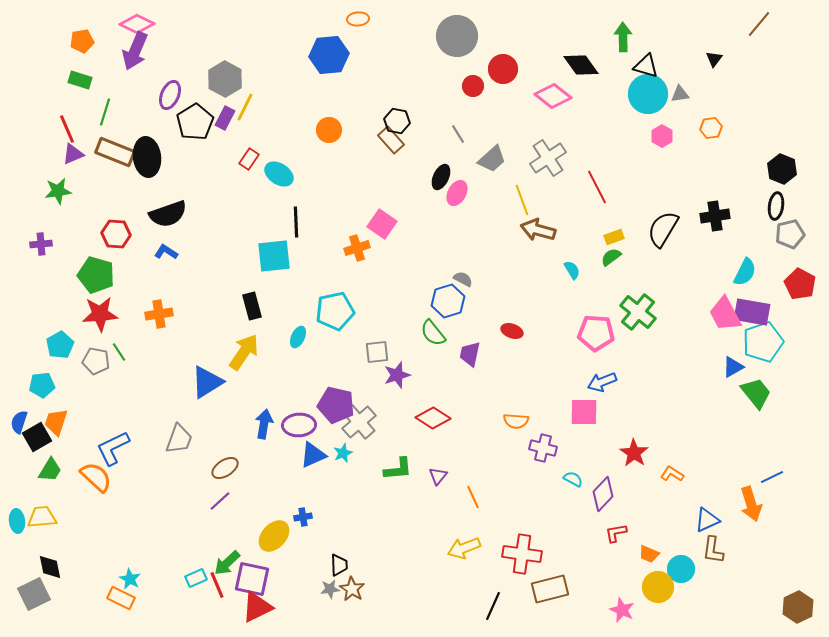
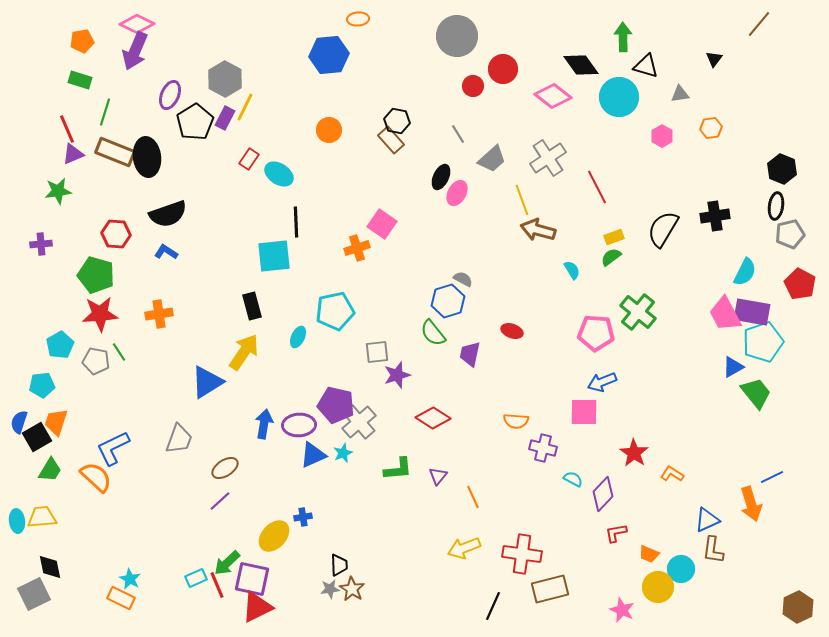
cyan circle at (648, 94): moved 29 px left, 3 px down
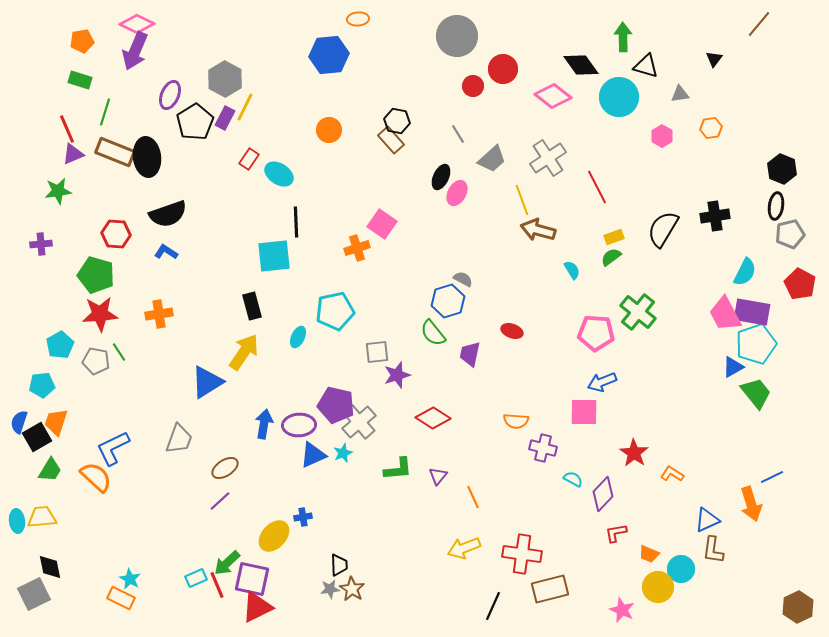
cyan pentagon at (763, 342): moved 7 px left, 2 px down
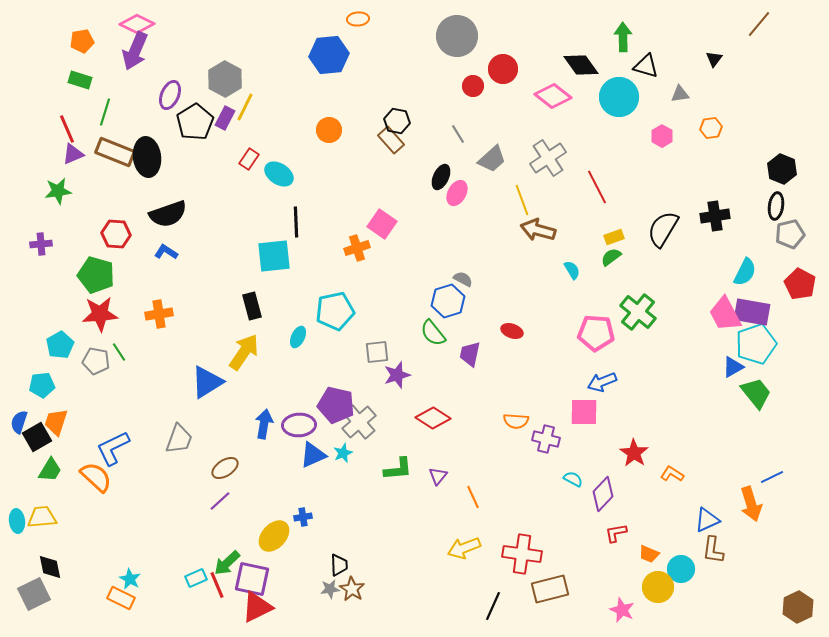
purple cross at (543, 448): moved 3 px right, 9 px up
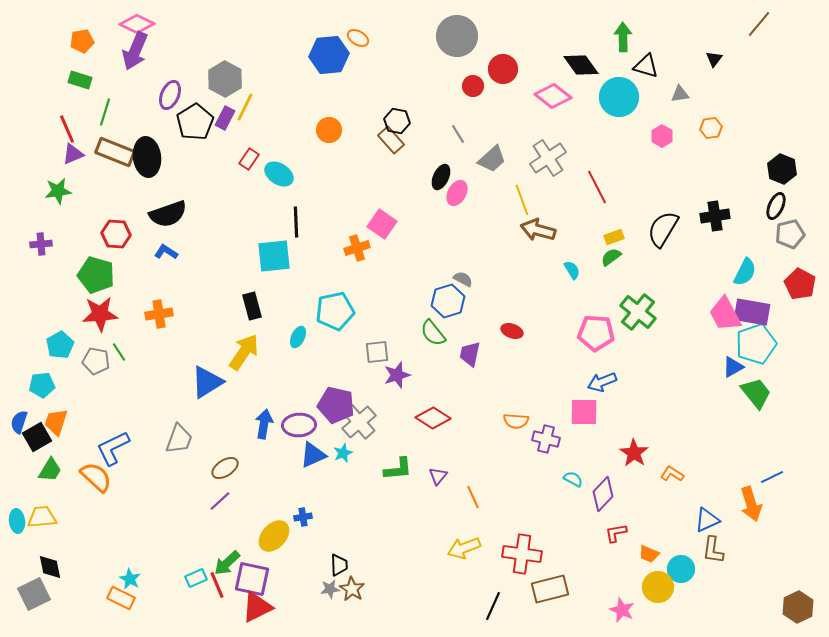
orange ellipse at (358, 19): moved 19 px down; rotated 35 degrees clockwise
black ellipse at (776, 206): rotated 16 degrees clockwise
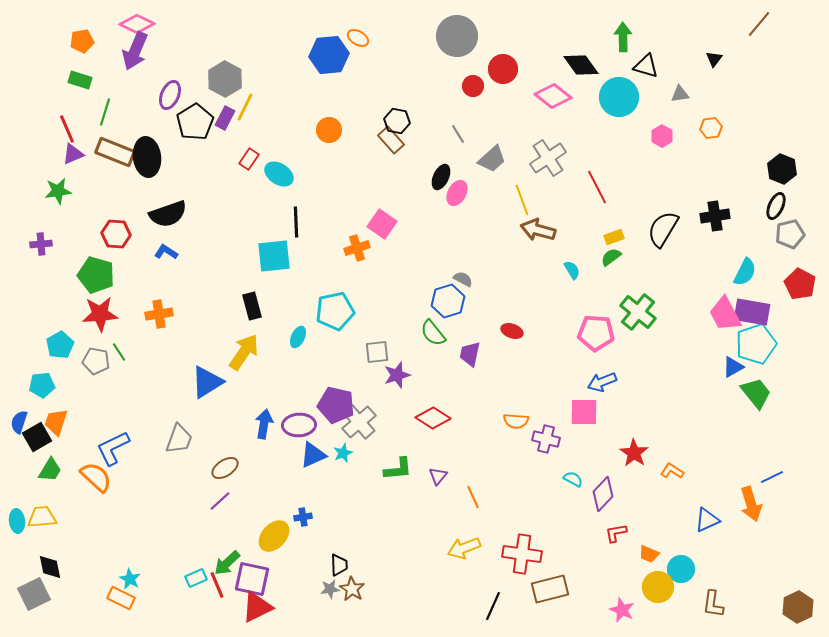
orange L-shape at (672, 474): moved 3 px up
brown L-shape at (713, 550): moved 54 px down
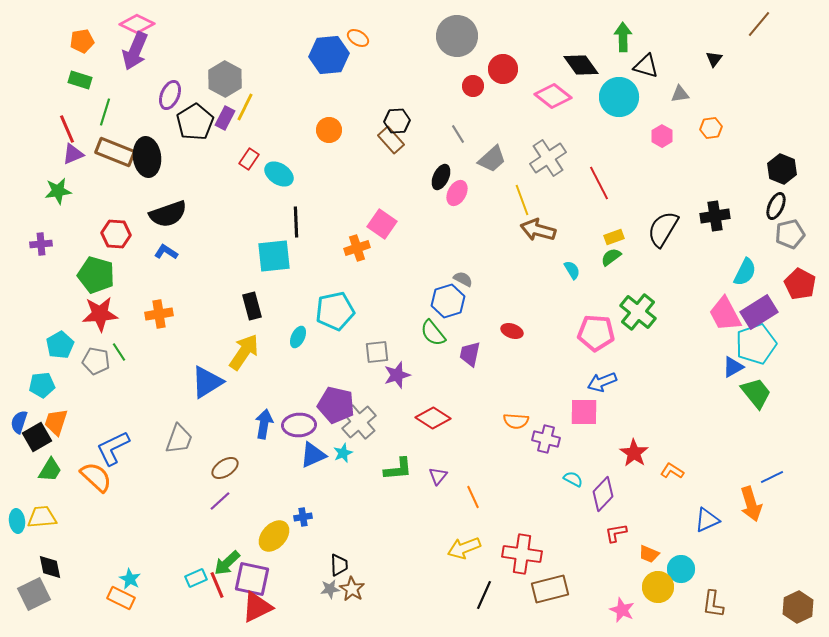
black hexagon at (397, 121): rotated 15 degrees counterclockwise
red line at (597, 187): moved 2 px right, 4 px up
purple rectangle at (752, 312): moved 7 px right; rotated 42 degrees counterclockwise
black line at (493, 606): moved 9 px left, 11 px up
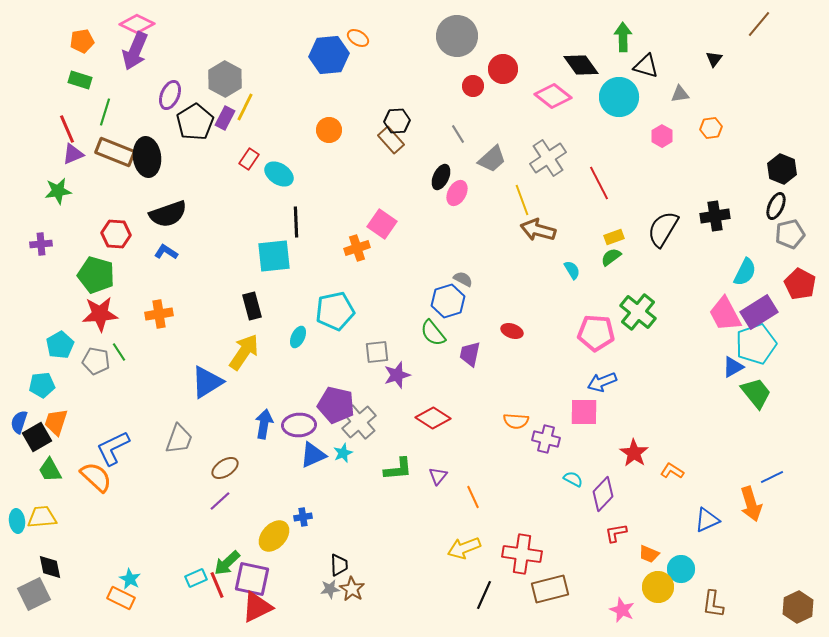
green trapezoid at (50, 470): rotated 120 degrees clockwise
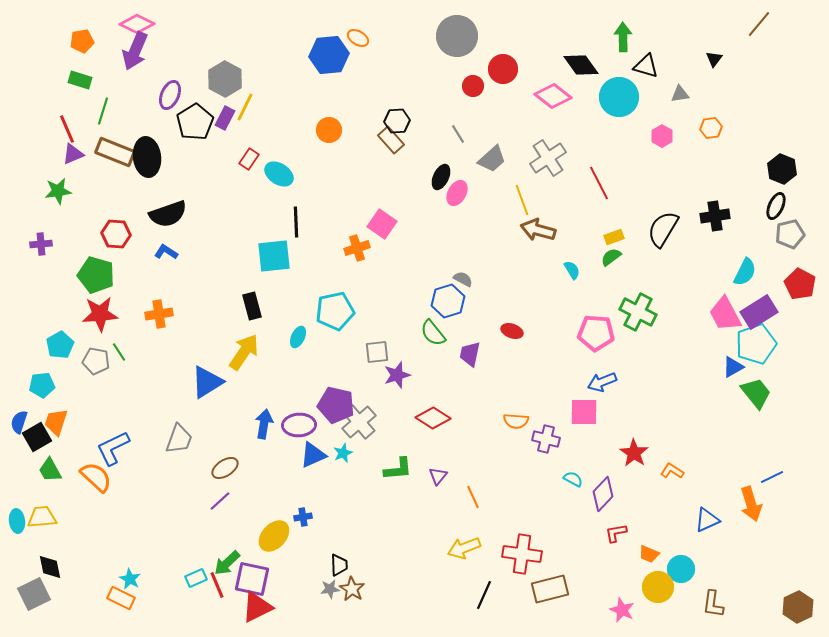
green line at (105, 112): moved 2 px left, 1 px up
green cross at (638, 312): rotated 12 degrees counterclockwise
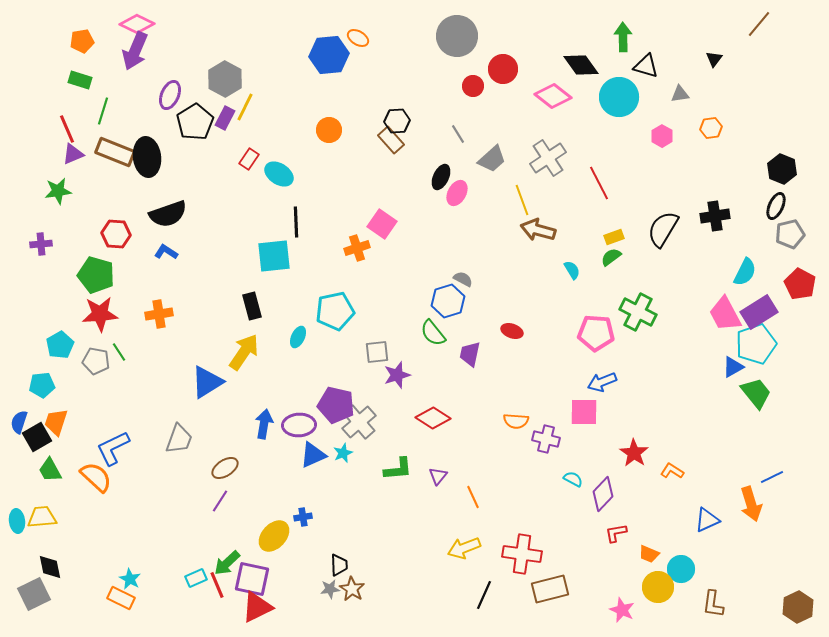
purple line at (220, 501): rotated 15 degrees counterclockwise
